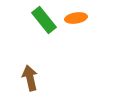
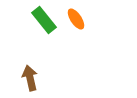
orange ellipse: moved 1 px down; rotated 65 degrees clockwise
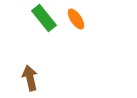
green rectangle: moved 2 px up
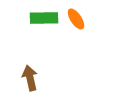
green rectangle: rotated 52 degrees counterclockwise
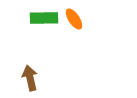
orange ellipse: moved 2 px left
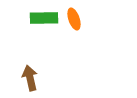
orange ellipse: rotated 15 degrees clockwise
